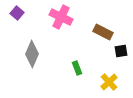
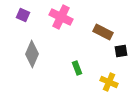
purple square: moved 6 px right, 2 px down; rotated 16 degrees counterclockwise
yellow cross: rotated 24 degrees counterclockwise
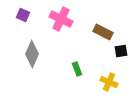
pink cross: moved 2 px down
green rectangle: moved 1 px down
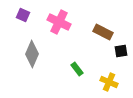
pink cross: moved 2 px left, 3 px down
green rectangle: rotated 16 degrees counterclockwise
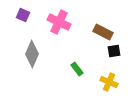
black square: moved 7 px left
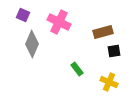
brown rectangle: rotated 42 degrees counterclockwise
gray diamond: moved 10 px up
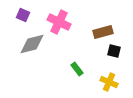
gray diamond: rotated 52 degrees clockwise
black square: rotated 24 degrees clockwise
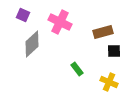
pink cross: moved 1 px right
gray diamond: rotated 28 degrees counterclockwise
black square: rotated 16 degrees counterclockwise
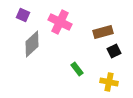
black square: rotated 24 degrees counterclockwise
yellow cross: rotated 12 degrees counterclockwise
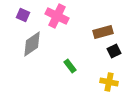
pink cross: moved 3 px left, 6 px up
gray diamond: rotated 8 degrees clockwise
green rectangle: moved 7 px left, 3 px up
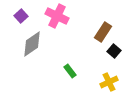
purple square: moved 2 px left, 1 px down; rotated 24 degrees clockwise
brown rectangle: rotated 42 degrees counterclockwise
black square: rotated 24 degrees counterclockwise
green rectangle: moved 5 px down
yellow cross: rotated 36 degrees counterclockwise
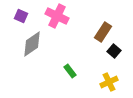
purple square: rotated 24 degrees counterclockwise
